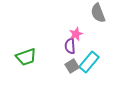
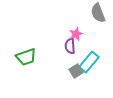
gray square: moved 4 px right, 5 px down
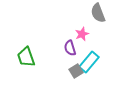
pink star: moved 6 px right
purple semicircle: moved 2 px down; rotated 14 degrees counterclockwise
green trapezoid: rotated 90 degrees clockwise
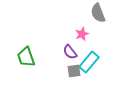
purple semicircle: moved 4 px down; rotated 21 degrees counterclockwise
gray square: moved 2 px left; rotated 24 degrees clockwise
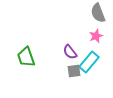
pink star: moved 14 px right, 2 px down
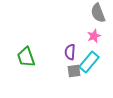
pink star: moved 2 px left
purple semicircle: rotated 42 degrees clockwise
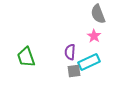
gray semicircle: moved 1 px down
pink star: rotated 16 degrees counterclockwise
cyan rectangle: rotated 25 degrees clockwise
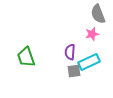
pink star: moved 2 px left, 2 px up; rotated 24 degrees clockwise
